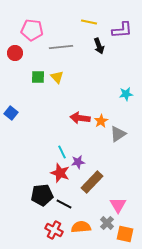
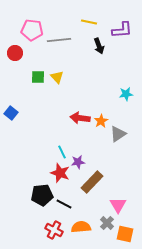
gray line: moved 2 px left, 7 px up
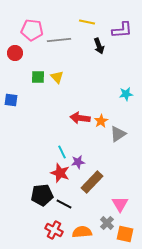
yellow line: moved 2 px left
blue square: moved 13 px up; rotated 32 degrees counterclockwise
pink triangle: moved 2 px right, 1 px up
orange semicircle: moved 1 px right, 5 px down
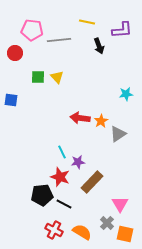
red star: moved 4 px down
orange semicircle: rotated 36 degrees clockwise
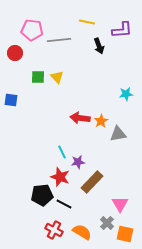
gray triangle: rotated 24 degrees clockwise
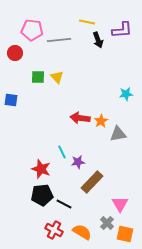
black arrow: moved 1 px left, 6 px up
red star: moved 19 px left, 8 px up
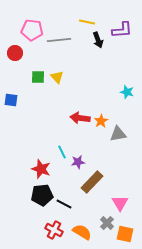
cyan star: moved 1 px right, 2 px up; rotated 24 degrees clockwise
pink triangle: moved 1 px up
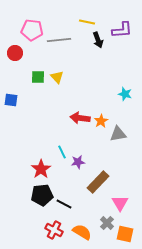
cyan star: moved 2 px left, 2 px down
red star: rotated 18 degrees clockwise
brown rectangle: moved 6 px right
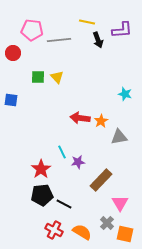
red circle: moved 2 px left
gray triangle: moved 1 px right, 3 px down
brown rectangle: moved 3 px right, 2 px up
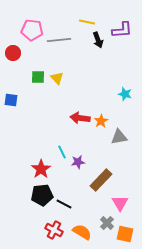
yellow triangle: moved 1 px down
